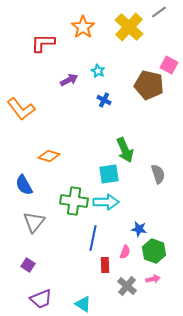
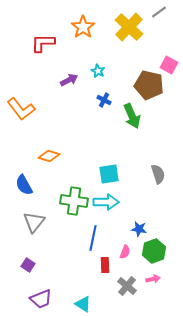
green arrow: moved 7 px right, 34 px up
green hexagon: rotated 20 degrees clockwise
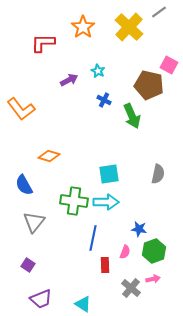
gray semicircle: rotated 30 degrees clockwise
gray cross: moved 4 px right, 2 px down
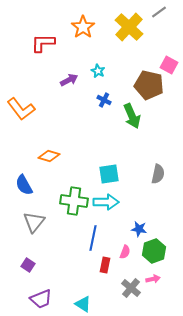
red rectangle: rotated 14 degrees clockwise
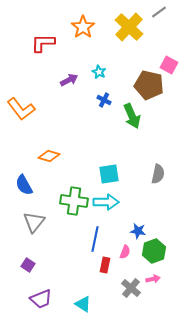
cyan star: moved 1 px right, 1 px down
blue star: moved 1 px left, 2 px down
blue line: moved 2 px right, 1 px down
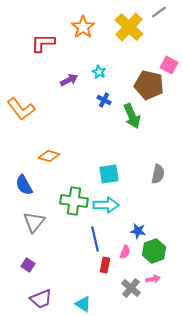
cyan arrow: moved 3 px down
blue line: rotated 25 degrees counterclockwise
